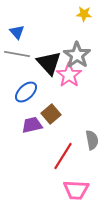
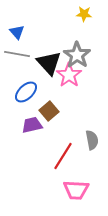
brown square: moved 2 px left, 3 px up
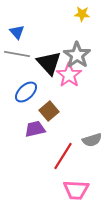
yellow star: moved 2 px left
purple trapezoid: moved 3 px right, 4 px down
gray semicircle: rotated 84 degrees clockwise
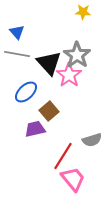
yellow star: moved 1 px right, 2 px up
pink trapezoid: moved 3 px left, 11 px up; rotated 132 degrees counterclockwise
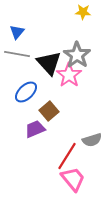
blue triangle: rotated 21 degrees clockwise
purple trapezoid: rotated 10 degrees counterclockwise
red line: moved 4 px right
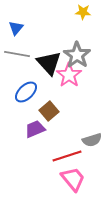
blue triangle: moved 1 px left, 4 px up
red line: rotated 40 degrees clockwise
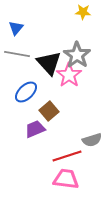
pink trapezoid: moved 7 px left; rotated 44 degrees counterclockwise
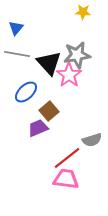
gray star: rotated 28 degrees clockwise
purple trapezoid: moved 3 px right, 1 px up
red line: moved 2 px down; rotated 20 degrees counterclockwise
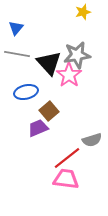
yellow star: rotated 21 degrees counterclockwise
blue ellipse: rotated 30 degrees clockwise
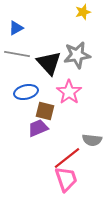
blue triangle: rotated 21 degrees clockwise
pink star: moved 17 px down
brown square: moved 4 px left; rotated 36 degrees counterclockwise
gray semicircle: rotated 24 degrees clockwise
pink trapezoid: rotated 64 degrees clockwise
